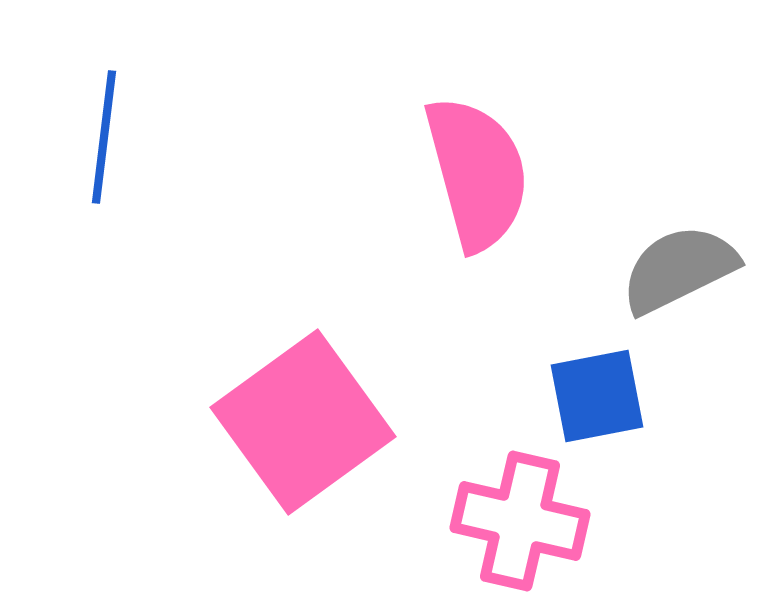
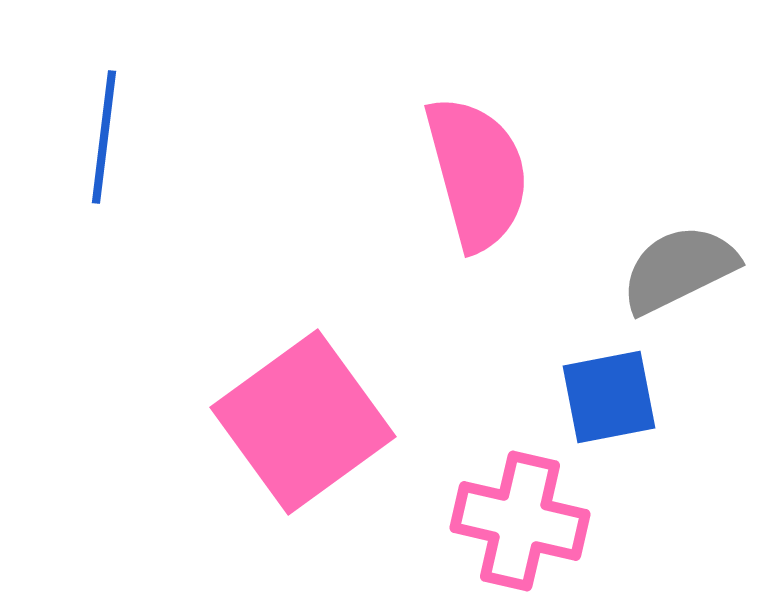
blue square: moved 12 px right, 1 px down
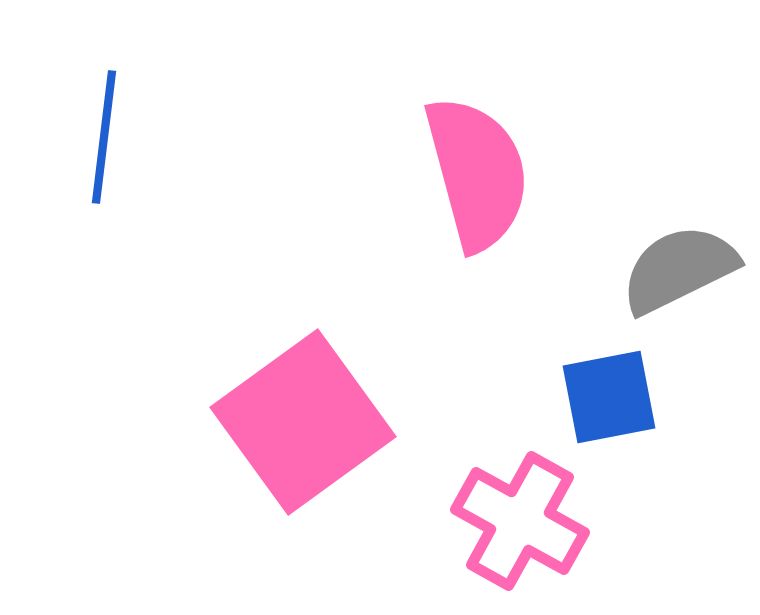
pink cross: rotated 16 degrees clockwise
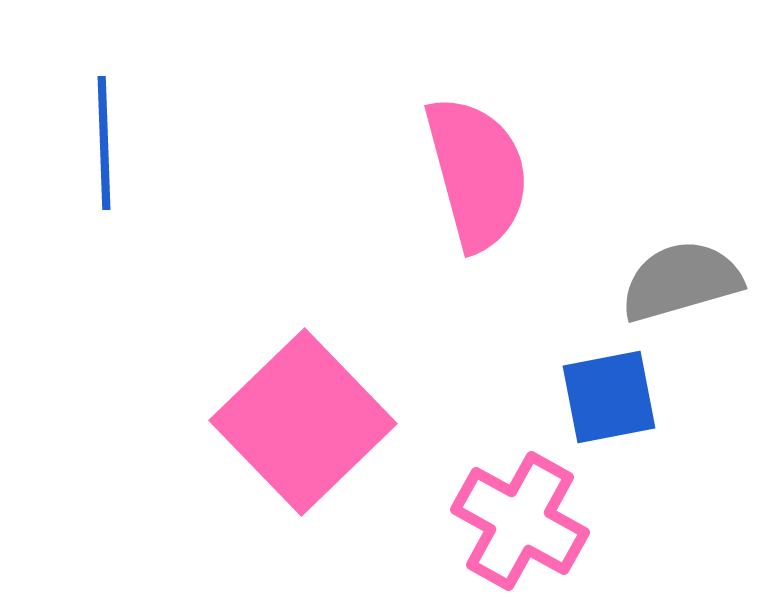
blue line: moved 6 px down; rotated 9 degrees counterclockwise
gray semicircle: moved 2 px right, 12 px down; rotated 10 degrees clockwise
pink square: rotated 8 degrees counterclockwise
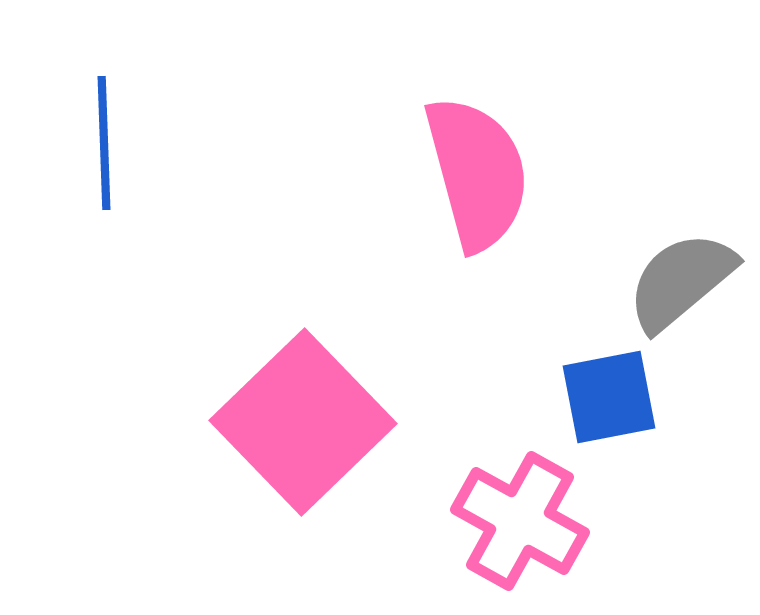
gray semicircle: rotated 24 degrees counterclockwise
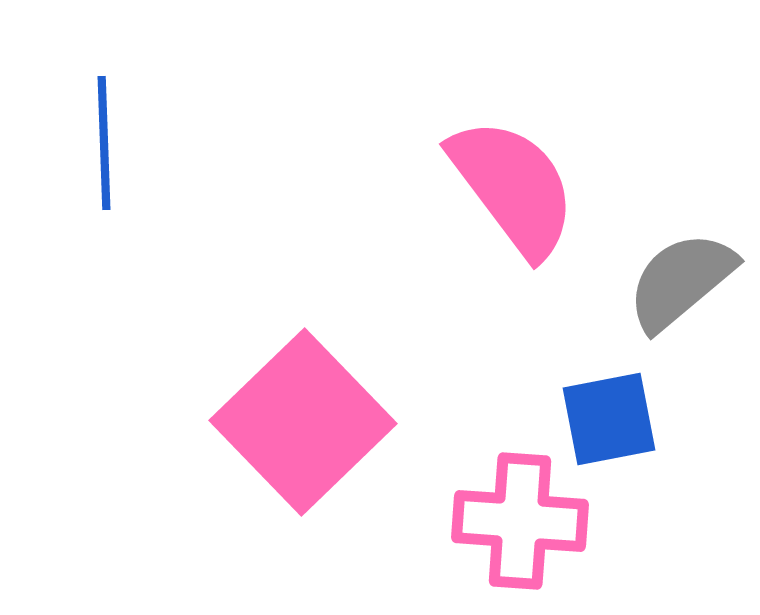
pink semicircle: moved 36 px right, 14 px down; rotated 22 degrees counterclockwise
blue square: moved 22 px down
pink cross: rotated 25 degrees counterclockwise
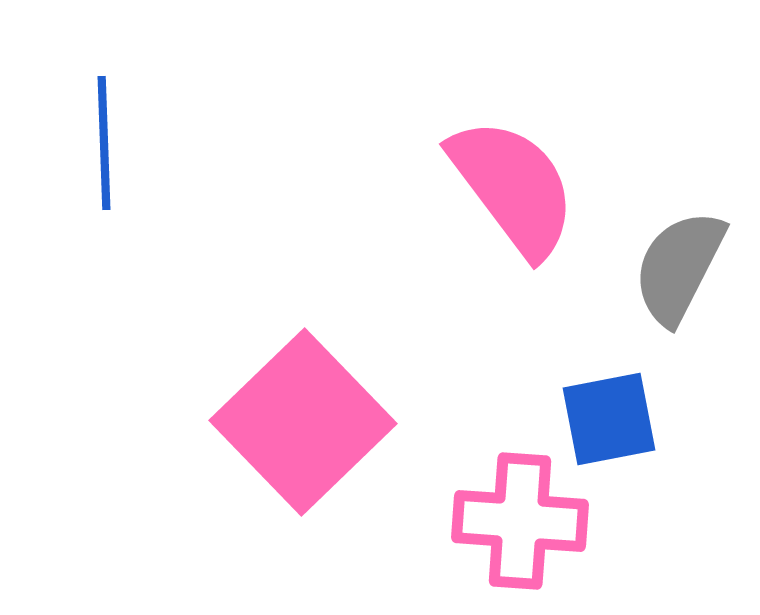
gray semicircle: moved 2 px left, 14 px up; rotated 23 degrees counterclockwise
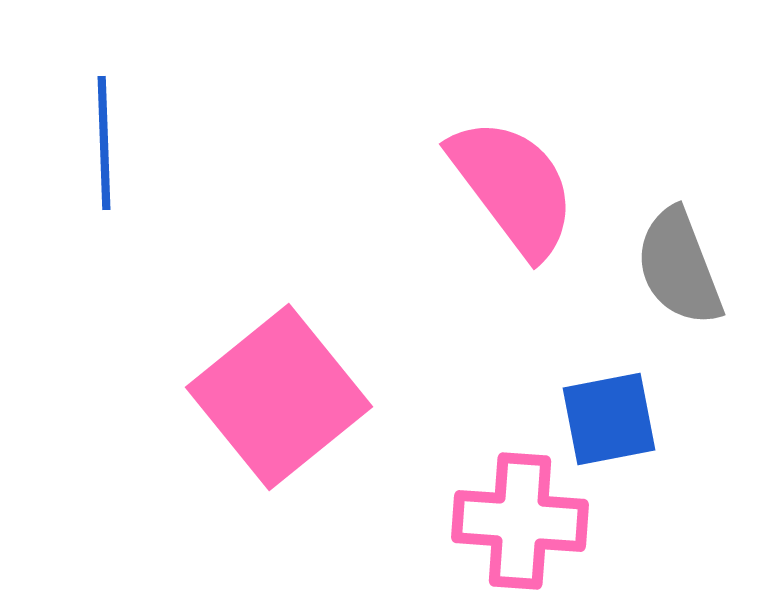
gray semicircle: rotated 48 degrees counterclockwise
pink square: moved 24 px left, 25 px up; rotated 5 degrees clockwise
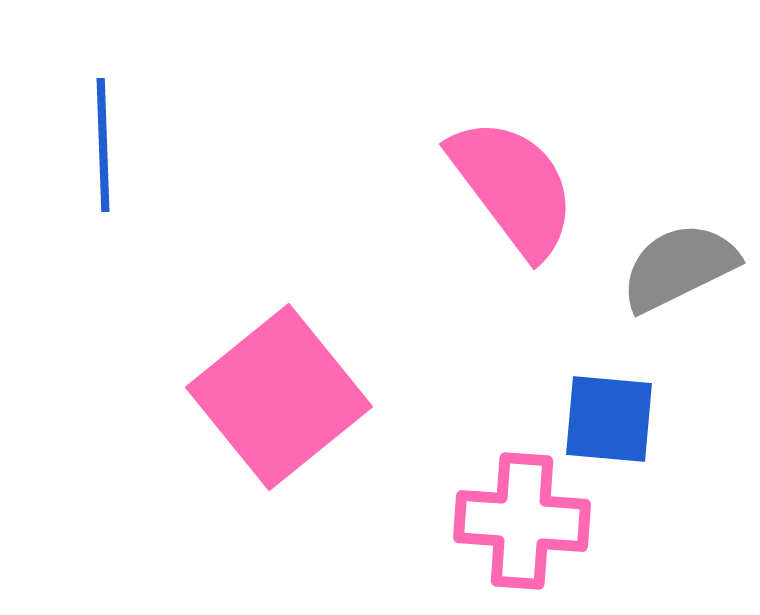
blue line: moved 1 px left, 2 px down
gray semicircle: rotated 85 degrees clockwise
blue square: rotated 16 degrees clockwise
pink cross: moved 2 px right
